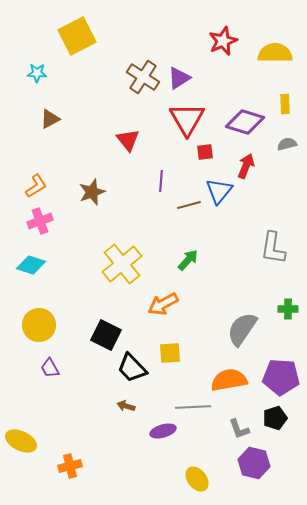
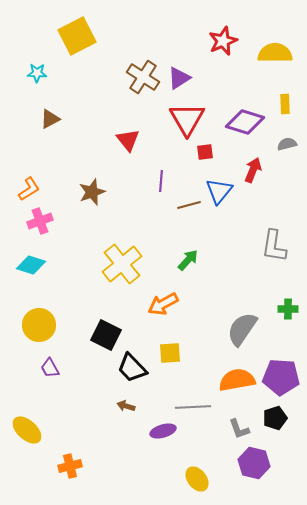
red arrow at (246, 166): moved 7 px right, 4 px down
orange L-shape at (36, 186): moved 7 px left, 3 px down
gray L-shape at (273, 248): moved 1 px right, 2 px up
orange semicircle at (229, 380): moved 8 px right
yellow ellipse at (21, 441): moved 6 px right, 11 px up; rotated 16 degrees clockwise
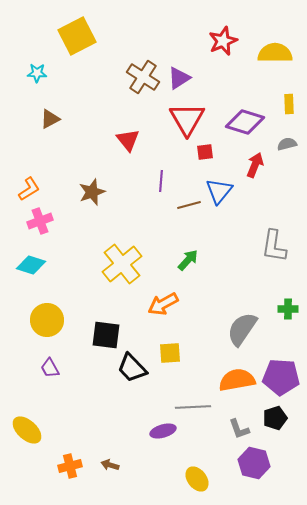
yellow rectangle at (285, 104): moved 4 px right
red arrow at (253, 170): moved 2 px right, 5 px up
yellow circle at (39, 325): moved 8 px right, 5 px up
black square at (106, 335): rotated 20 degrees counterclockwise
brown arrow at (126, 406): moved 16 px left, 59 px down
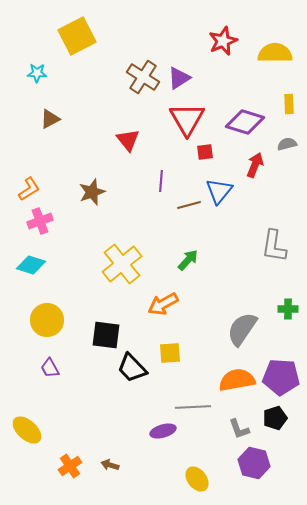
orange cross at (70, 466): rotated 20 degrees counterclockwise
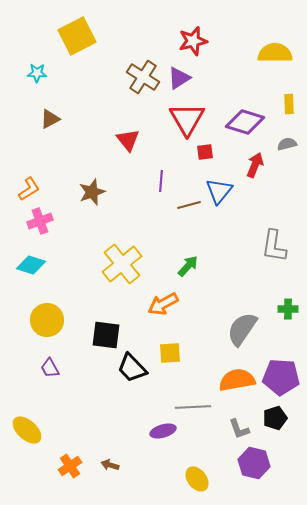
red star at (223, 41): moved 30 px left; rotated 8 degrees clockwise
green arrow at (188, 260): moved 6 px down
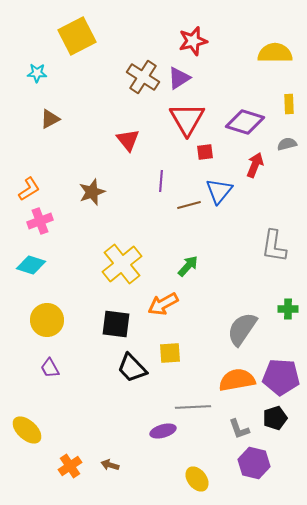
black square at (106, 335): moved 10 px right, 11 px up
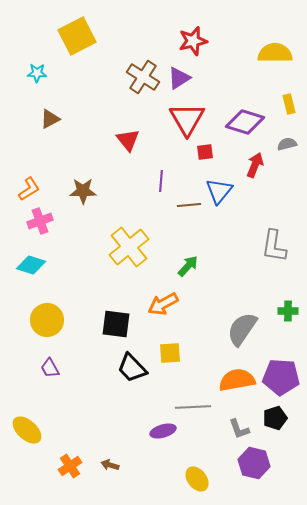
yellow rectangle at (289, 104): rotated 12 degrees counterclockwise
brown star at (92, 192): moved 9 px left, 1 px up; rotated 20 degrees clockwise
brown line at (189, 205): rotated 10 degrees clockwise
yellow cross at (122, 264): moved 7 px right, 17 px up
green cross at (288, 309): moved 2 px down
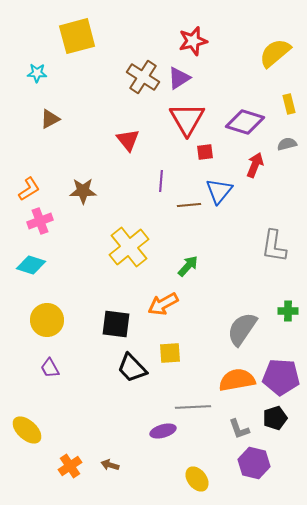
yellow square at (77, 36): rotated 12 degrees clockwise
yellow semicircle at (275, 53): rotated 40 degrees counterclockwise
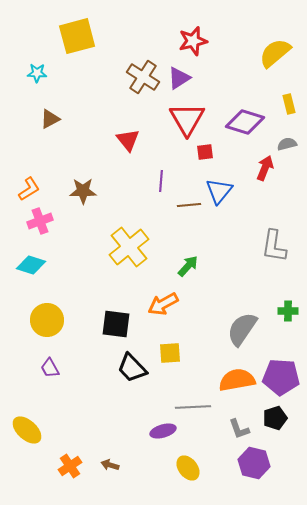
red arrow at (255, 165): moved 10 px right, 3 px down
yellow ellipse at (197, 479): moved 9 px left, 11 px up
